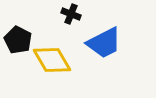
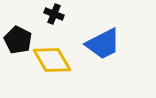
black cross: moved 17 px left
blue trapezoid: moved 1 px left, 1 px down
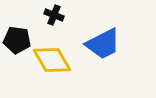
black cross: moved 1 px down
black pentagon: moved 1 px left; rotated 20 degrees counterclockwise
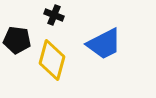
blue trapezoid: moved 1 px right
yellow diamond: rotated 45 degrees clockwise
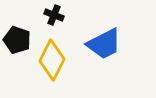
black pentagon: rotated 12 degrees clockwise
yellow diamond: rotated 12 degrees clockwise
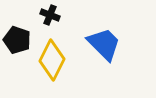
black cross: moved 4 px left
blue trapezoid: rotated 108 degrees counterclockwise
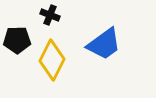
black pentagon: rotated 20 degrees counterclockwise
blue trapezoid: rotated 99 degrees clockwise
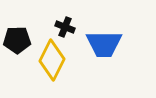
black cross: moved 15 px right, 12 px down
blue trapezoid: rotated 36 degrees clockwise
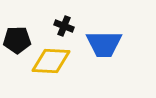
black cross: moved 1 px left, 1 px up
yellow diamond: moved 1 px left, 1 px down; rotated 66 degrees clockwise
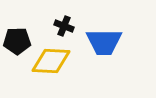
black pentagon: moved 1 px down
blue trapezoid: moved 2 px up
